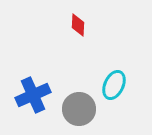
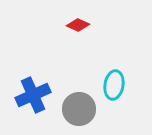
red diamond: rotated 70 degrees counterclockwise
cyan ellipse: rotated 16 degrees counterclockwise
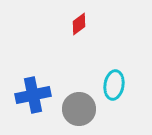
red diamond: moved 1 px right, 1 px up; rotated 60 degrees counterclockwise
blue cross: rotated 12 degrees clockwise
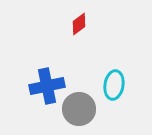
blue cross: moved 14 px right, 9 px up
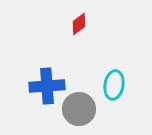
blue cross: rotated 8 degrees clockwise
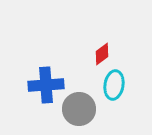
red diamond: moved 23 px right, 30 px down
blue cross: moved 1 px left, 1 px up
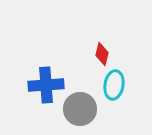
red diamond: rotated 40 degrees counterclockwise
gray circle: moved 1 px right
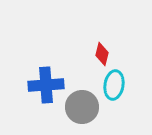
gray circle: moved 2 px right, 2 px up
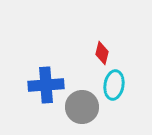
red diamond: moved 1 px up
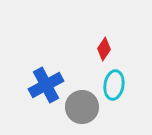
red diamond: moved 2 px right, 4 px up; rotated 20 degrees clockwise
blue cross: rotated 24 degrees counterclockwise
